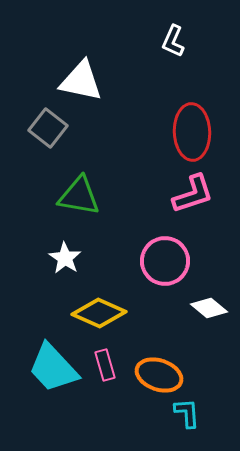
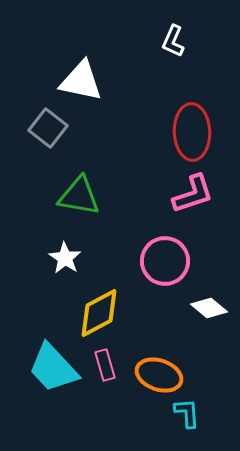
yellow diamond: rotated 52 degrees counterclockwise
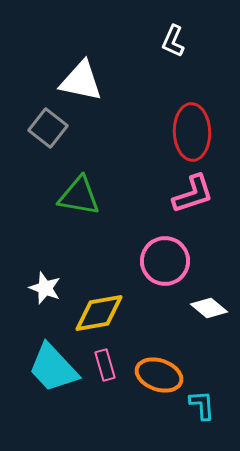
white star: moved 20 px left, 30 px down; rotated 12 degrees counterclockwise
yellow diamond: rotated 18 degrees clockwise
cyan L-shape: moved 15 px right, 8 px up
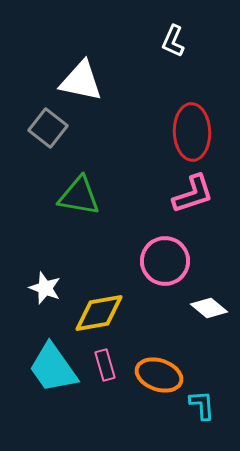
cyan trapezoid: rotated 8 degrees clockwise
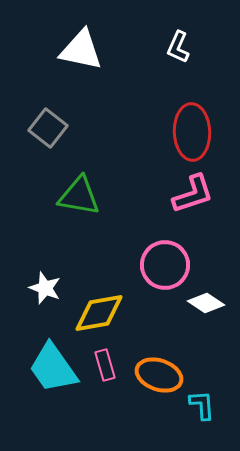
white L-shape: moved 5 px right, 6 px down
white triangle: moved 31 px up
pink circle: moved 4 px down
white diamond: moved 3 px left, 5 px up; rotated 6 degrees counterclockwise
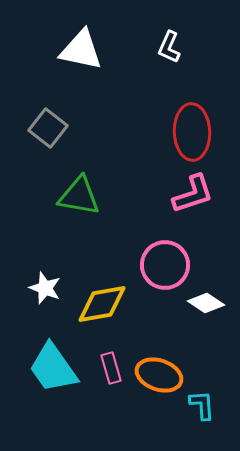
white L-shape: moved 9 px left
yellow diamond: moved 3 px right, 9 px up
pink rectangle: moved 6 px right, 3 px down
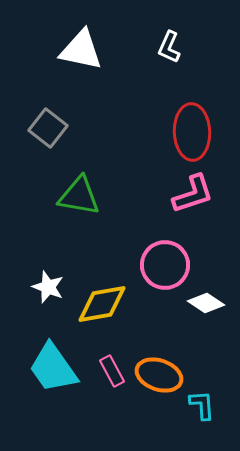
white star: moved 3 px right, 1 px up
pink rectangle: moved 1 px right, 3 px down; rotated 12 degrees counterclockwise
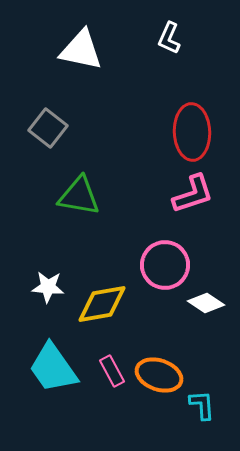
white L-shape: moved 9 px up
white star: rotated 16 degrees counterclockwise
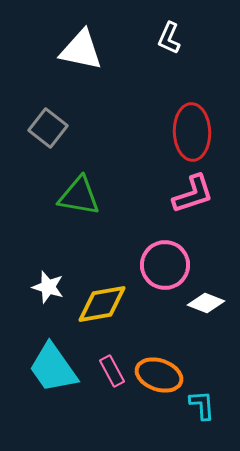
white star: rotated 12 degrees clockwise
white diamond: rotated 12 degrees counterclockwise
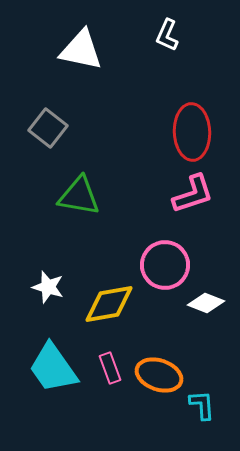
white L-shape: moved 2 px left, 3 px up
yellow diamond: moved 7 px right
pink rectangle: moved 2 px left, 3 px up; rotated 8 degrees clockwise
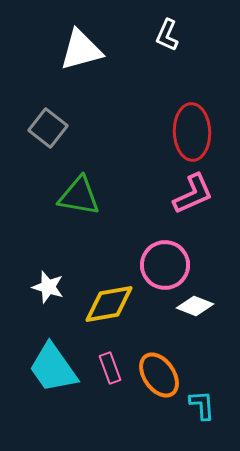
white triangle: rotated 27 degrees counterclockwise
pink L-shape: rotated 6 degrees counterclockwise
white diamond: moved 11 px left, 3 px down
orange ellipse: rotated 36 degrees clockwise
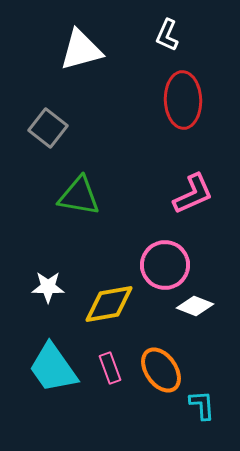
red ellipse: moved 9 px left, 32 px up
white star: rotated 16 degrees counterclockwise
orange ellipse: moved 2 px right, 5 px up
